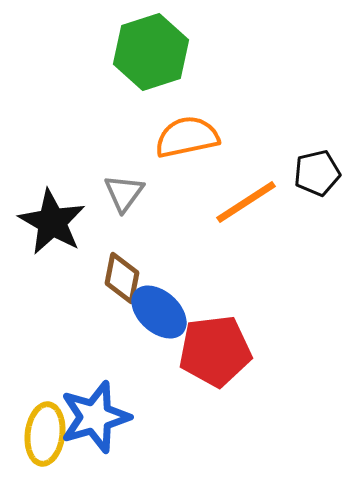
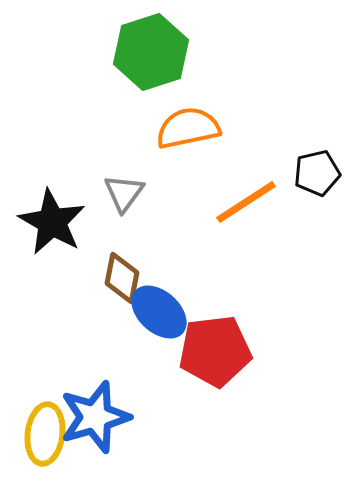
orange semicircle: moved 1 px right, 9 px up
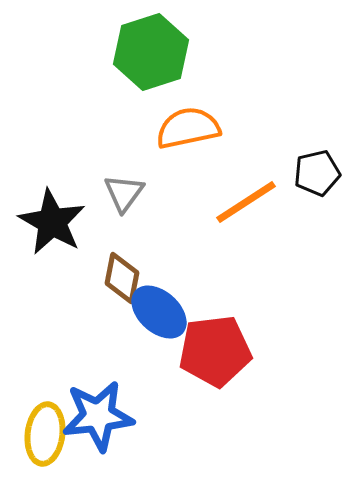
blue star: moved 3 px right, 1 px up; rotated 10 degrees clockwise
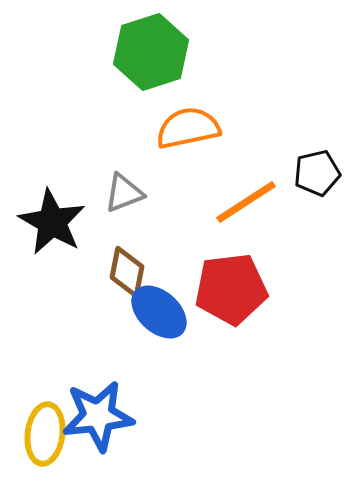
gray triangle: rotated 33 degrees clockwise
brown diamond: moved 5 px right, 6 px up
red pentagon: moved 16 px right, 62 px up
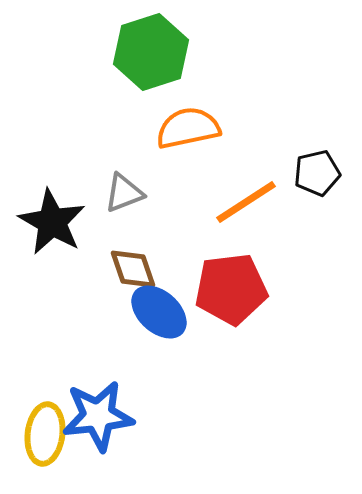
brown diamond: moved 6 px right, 3 px up; rotated 30 degrees counterclockwise
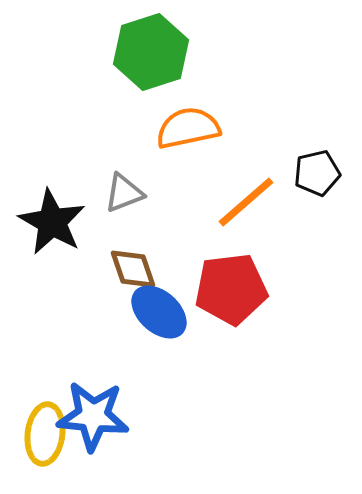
orange line: rotated 8 degrees counterclockwise
blue star: moved 5 px left; rotated 12 degrees clockwise
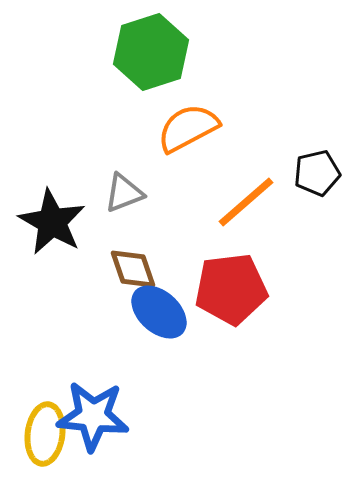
orange semicircle: rotated 16 degrees counterclockwise
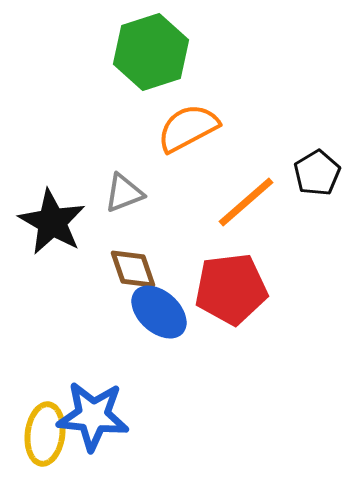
black pentagon: rotated 18 degrees counterclockwise
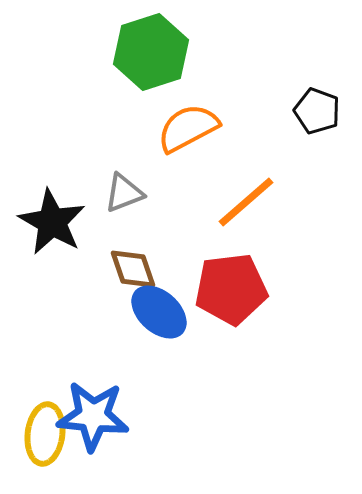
black pentagon: moved 62 px up; rotated 21 degrees counterclockwise
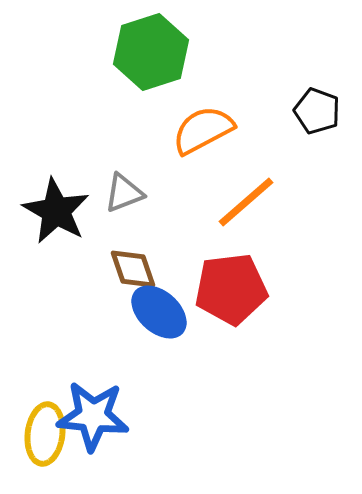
orange semicircle: moved 15 px right, 2 px down
black star: moved 4 px right, 11 px up
